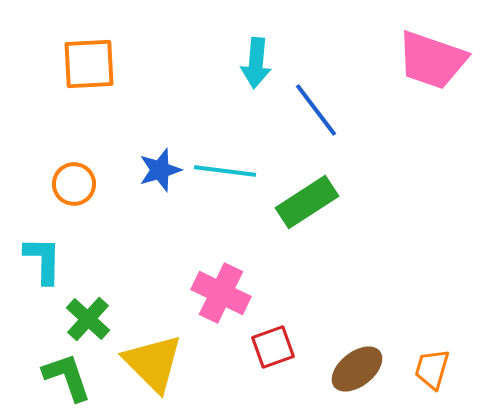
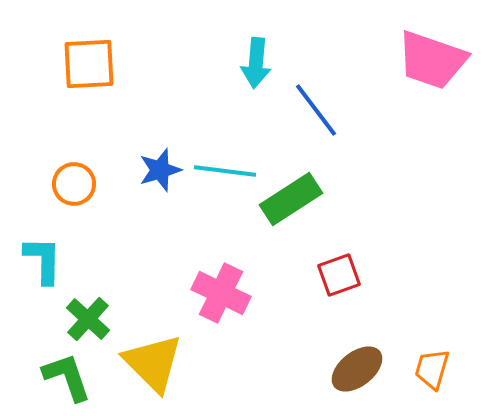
green rectangle: moved 16 px left, 3 px up
red square: moved 66 px right, 72 px up
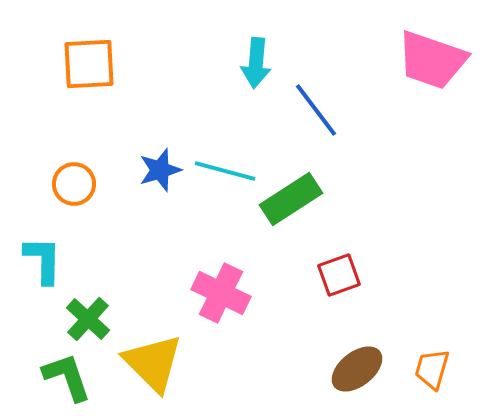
cyan line: rotated 8 degrees clockwise
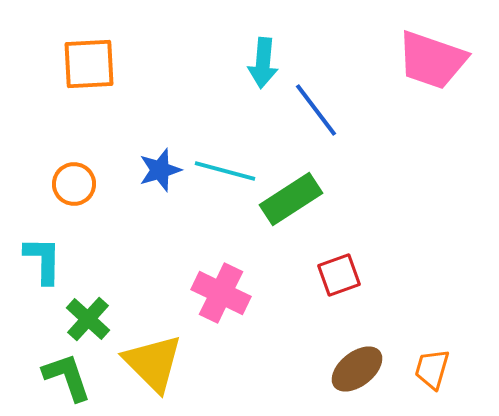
cyan arrow: moved 7 px right
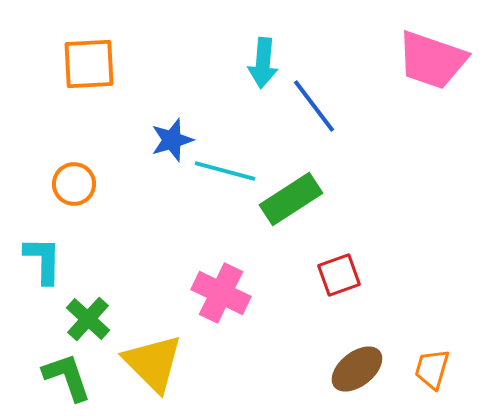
blue line: moved 2 px left, 4 px up
blue star: moved 12 px right, 30 px up
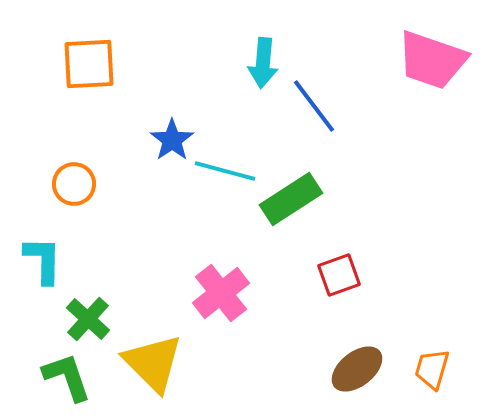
blue star: rotated 18 degrees counterclockwise
pink cross: rotated 26 degrees clockwise
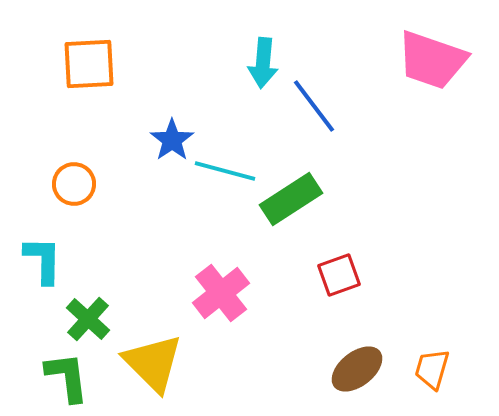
green L-shape: rotated 12 degrees clockwise
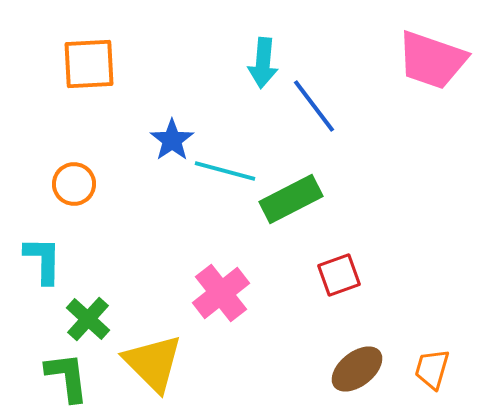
green rectangle: rotated 6 degrees clockwise
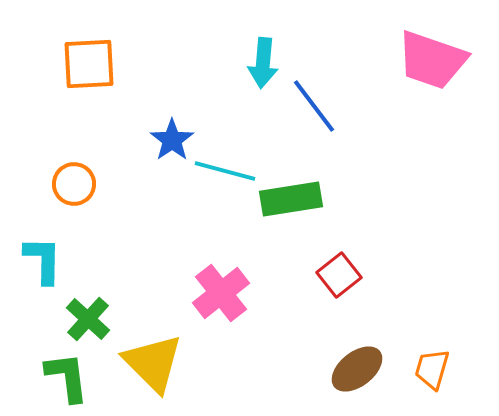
green rectangle: rotated 18 degrees clockwise
red square: rotated 18 degrees counterclockwise
